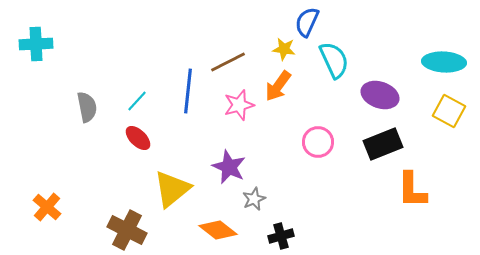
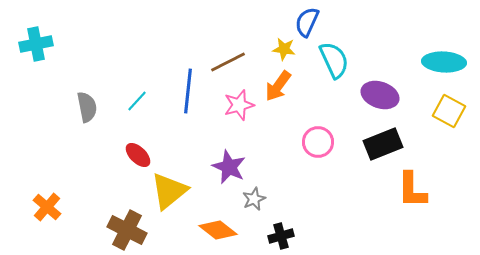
cyan cross: rotated 8 degrees counterclockwise
red ellipse: moved 17 px down
yellow triangle: moved 3 px left, 2 px down
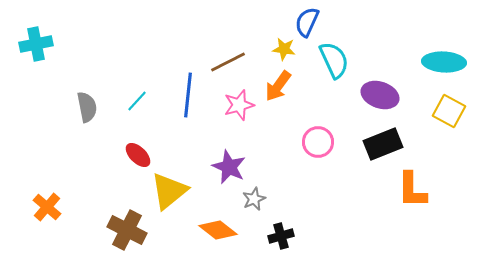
blue line: moved 4 px down
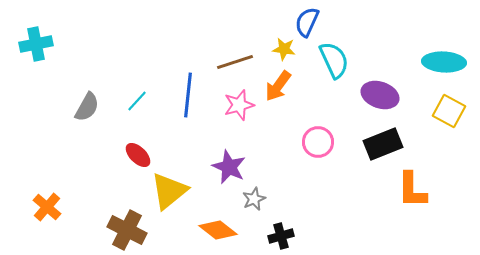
brown line: moved 7 px right; rotated 9 degrees clockwise
gray semicircle: rotated 40 degrees clockwise
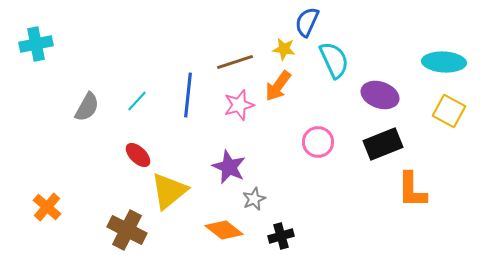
orange diamond: moved 6 px right
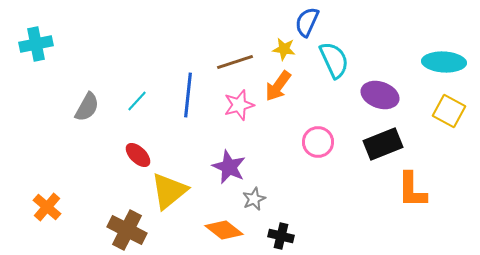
black cross: rotated 30 degrees clockwise
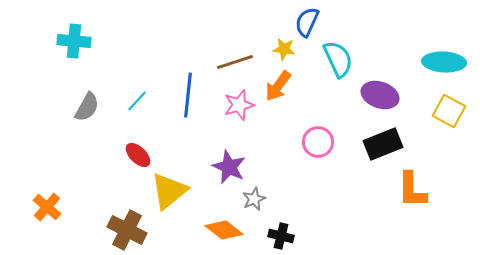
cyan cross: moved 38 px right, 3 px up; rotated 16 degrees clockwise
cyan semicircle: moved 4 px right, 1 px up
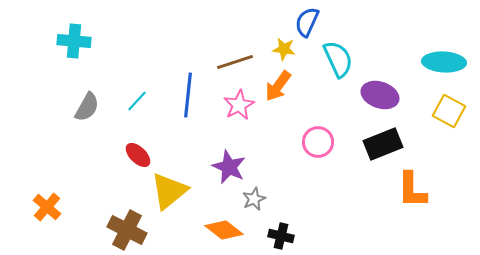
pink star: rotated 12 degrees counterclockwise
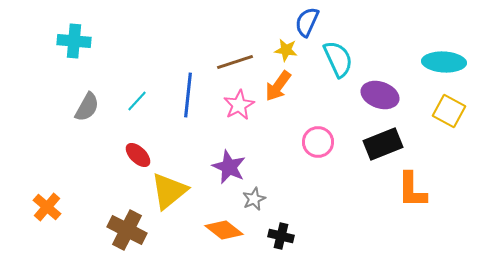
yellow star: moved 2 px right, 1 px down
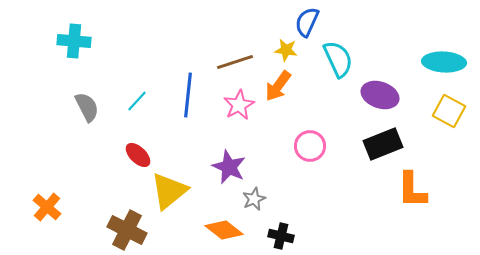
gray semicircle: rotated 56 degrees counterclockwise
pink circle: moved 8 px left, 4 px down
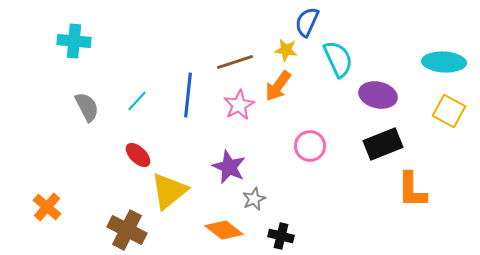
purple ellipse: moved 2 px left; rotated 6 degrees counterclockwise
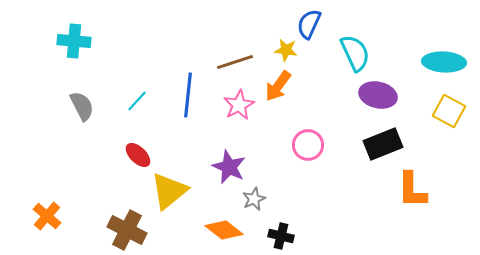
blue semicircle: moved 2 px right, 2 px down
cyan semicircle: moved 17 px right, 6 px up
gray semicircle: moved 5 px left, 1 px up
pink circle: moved 2 px left, 1 px up
orange cross: moved 9 px down
